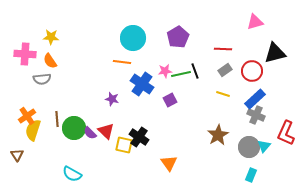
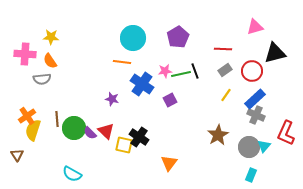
pink triangle: moved 5 px down
yellow line: moved 3 px right, 1 px down; rotated 72 degrees counterclockwise
orange triangle: rotated 12 degrees clockwise
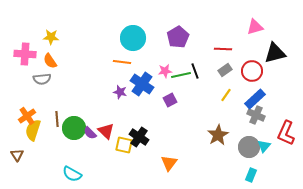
green line: moved 1 px down
purple star: moved 8 px right, 7 px up
